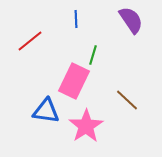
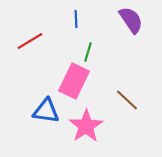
red line: rotated 8 degrees clockwise
green line: moved 5 px left, 3 px up
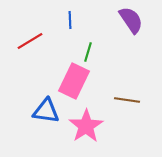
blue line: moved 6 px left, 1 px down
brown line: rotated 35 degrees counterclockwise
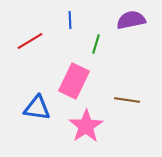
purple semicircle: rotated 68 degrees counterclockwise
green line: moved 8 px right, 8 px up
blue triangle: moved 9 px left, 3 px up
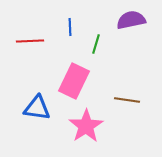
blue line: moved 7 px down
red line: rotated 28 degrees clockwise
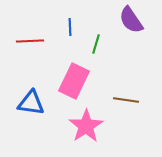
purple semicircle: rotated 112 degrees counterclockwise
brown line: moved 1 px left
blue triangle: moved 6 px left, 5 px up
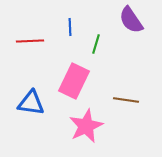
pink star: rotated 8 degrees clockwise
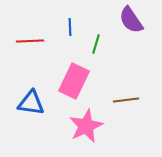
brown line: rotated 15 degrees counterclockwise
